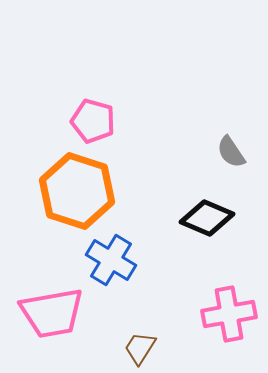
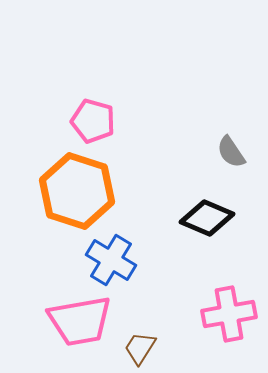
pink trapezoid: moved 28 px right, 8 px down
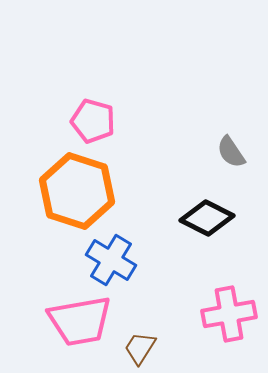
black diamond: rotated 4 degrees clockwise
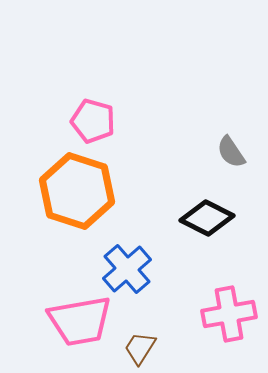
blue cross: moved 16 px right, 9 px down; rotated 18 degrees clockwise
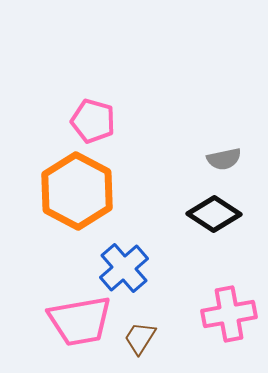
gray semicircle: moved 7 px left, 7 px down; rotated 68 degrees counterclockwise
orange hexagon: rotated 10 degrees clockwise
black diamond: moved 7 px right, 4 px up; rotated 6 degrees clockwise
blue cross: moved 3 px left, 1 px up
brown trapezoid: moved 10 px up
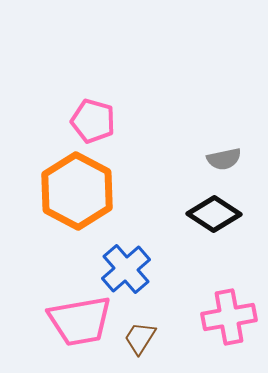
blue cross: moved 2 px right, 1 px down
pink cross: moved 3 px down
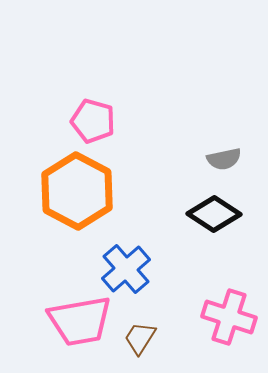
pink cross: rotated 28 degrees clockwise
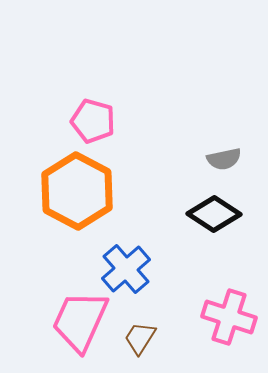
pink trapezoid: rotated 124 degrees clockwise
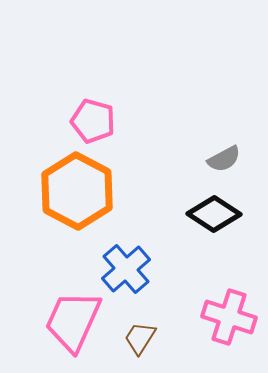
gray semicircle: rotated 16 degrees counterclockwise
pink trapezoid: moved 7 px left
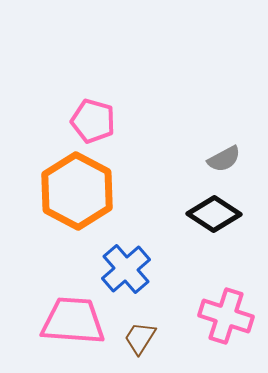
pink cross: moved 3 px left, 1 px up
pink trapezoid: rotated 70 degrees clockwise
